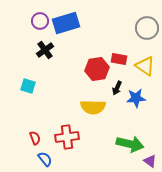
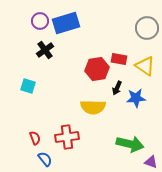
purple triangle: moved 1 px right, 1 px down; rotated 16 degrees counterclockwise
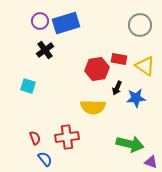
gray circle: moved 7 px left, 3 px up
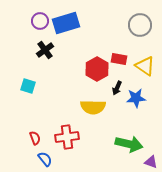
red hexagon: rotated 20 degrees counterclockwise
green arrow: moved 1 px left
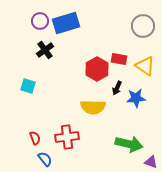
gray circle: moved 3 px right, 1 px down
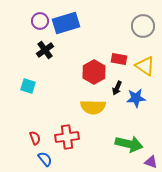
red hexagon: moved 3 px left, 3 px down
